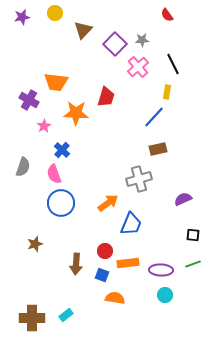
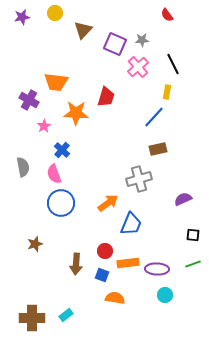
purple square: rotated 20 degrees counterclockwise
gray semicircle: rotated 30 degrees counterclockwise
purple ellipse: moved 4 px left, 1 px up
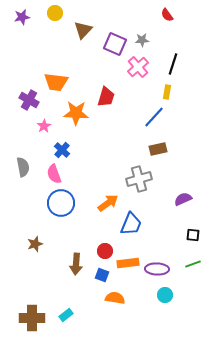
black line: rotated 45 degrees clockwise
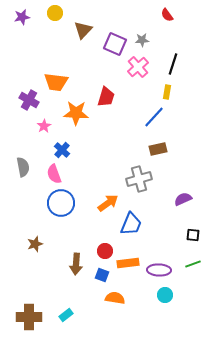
purple ellipse: moved 2 px right, 1 px down
brown cross: moved 3 px left, 1 px up
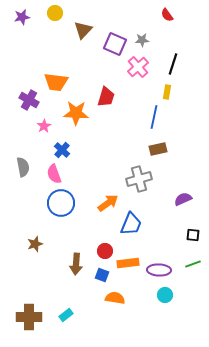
blue line: rotated 30 degrees counterclockwise
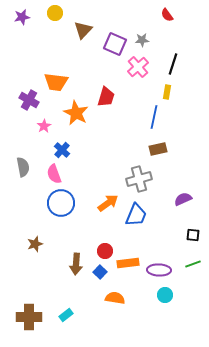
orange star: rotated 25 degrees clockwise
blue trapezoid: moved 5 px right, 9 px up
blue square: moved 2 px left, 3 px up; rotated 24 degrees clockwise
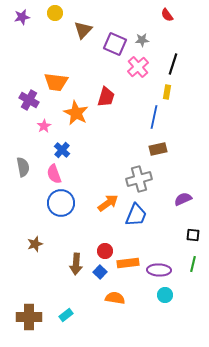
green line: rotated 56 degrees counterclockwise
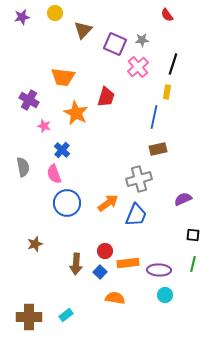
orange trapezoid: moved 7 px right, 5 px up
pink star: rotated 24 degrees counterclockwise
blue circle: moved 6 px right
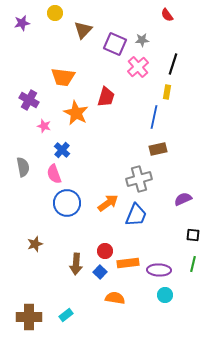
purple star: moved 6 px down
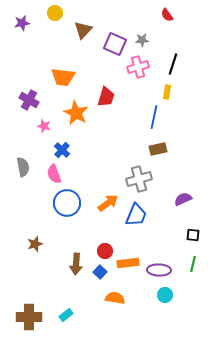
pink cross: rotated 25 degrees clockwise
